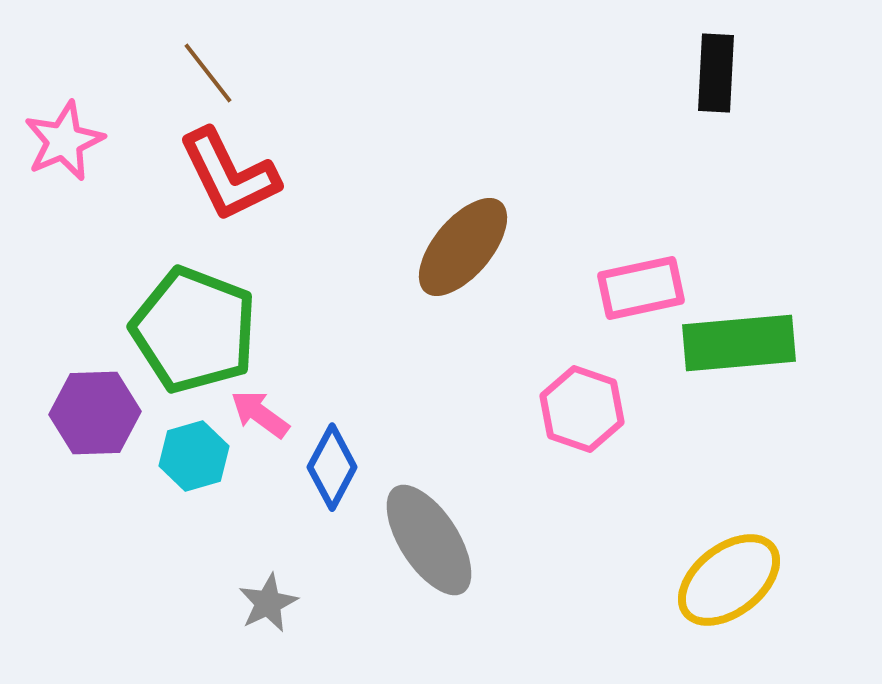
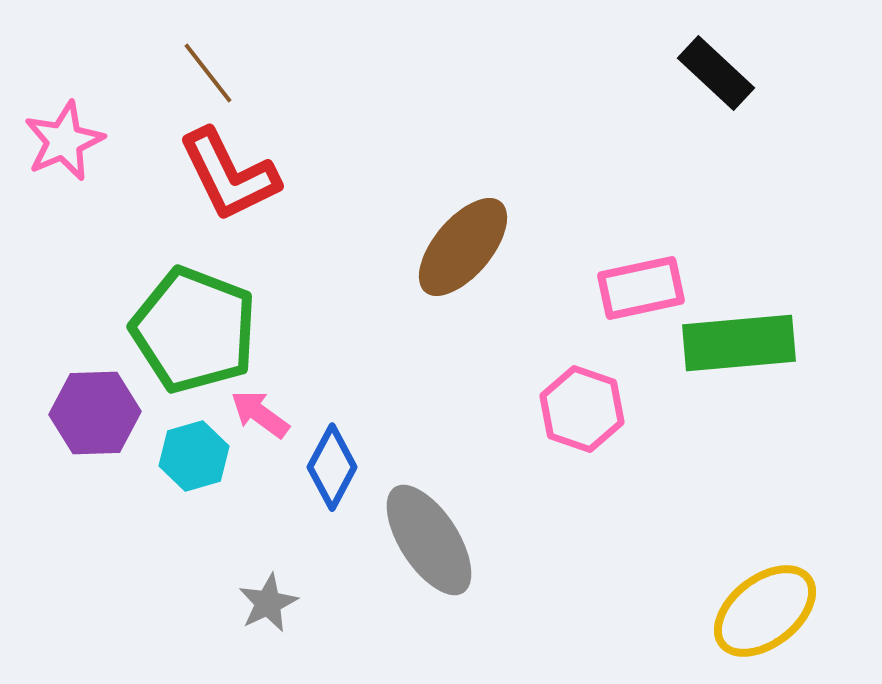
black rectangle: rotated 50 degrees counterclockwise
yellow ellipse: moved 36 px right, 31 px down
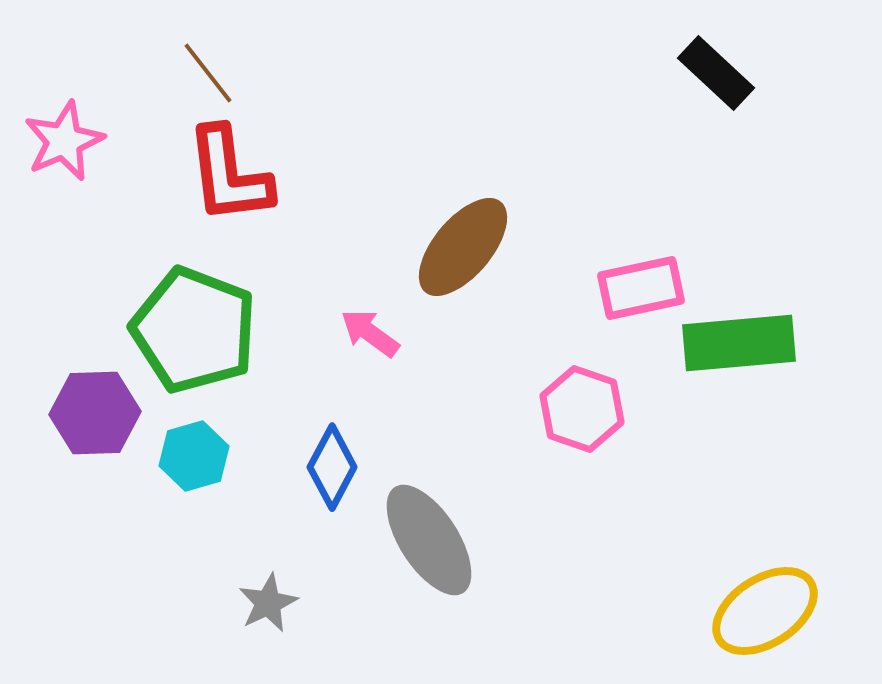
red L-shape: rotated 19 degrees clockwise
pink arrow: moved 110 px right, 81 px up
yellow ellipse: rotated 5 degrees clockwise
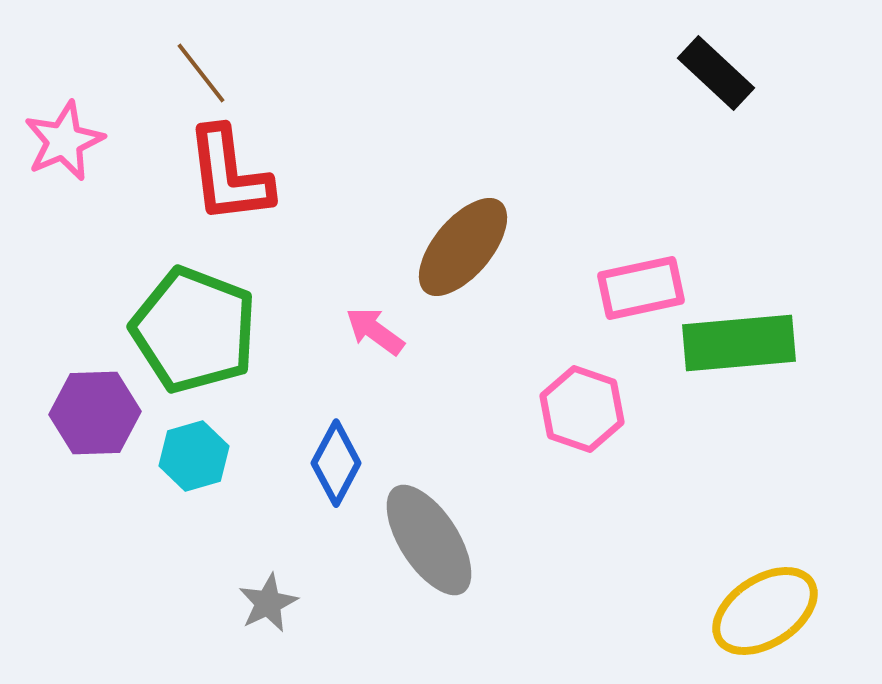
brown line: moved 7 px left
pink arrow: moved 5 px right, 2 px up
blue diamond: moved 4 px right, 4 px up
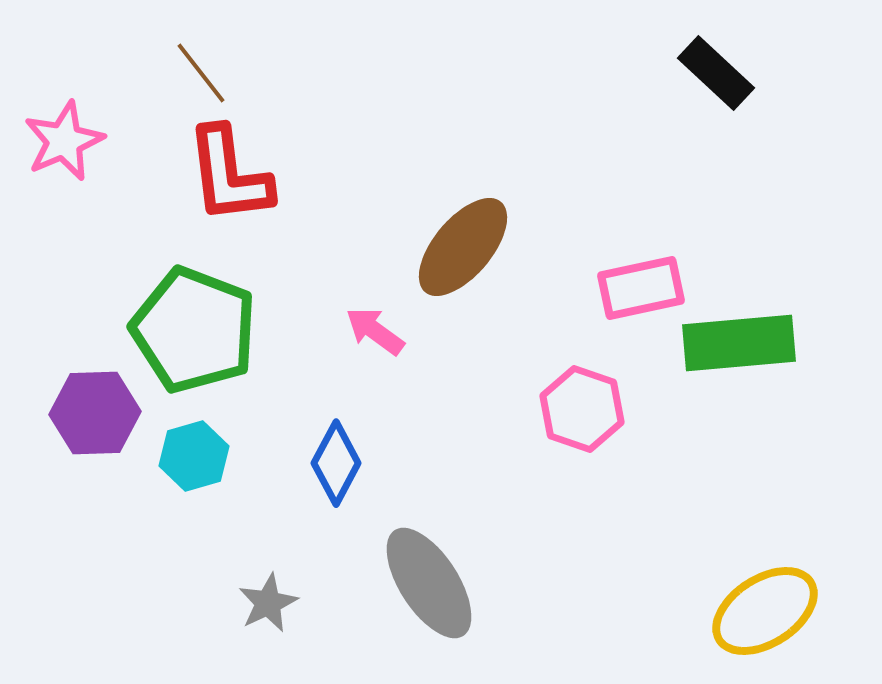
gray ellipse: moved 43 px down
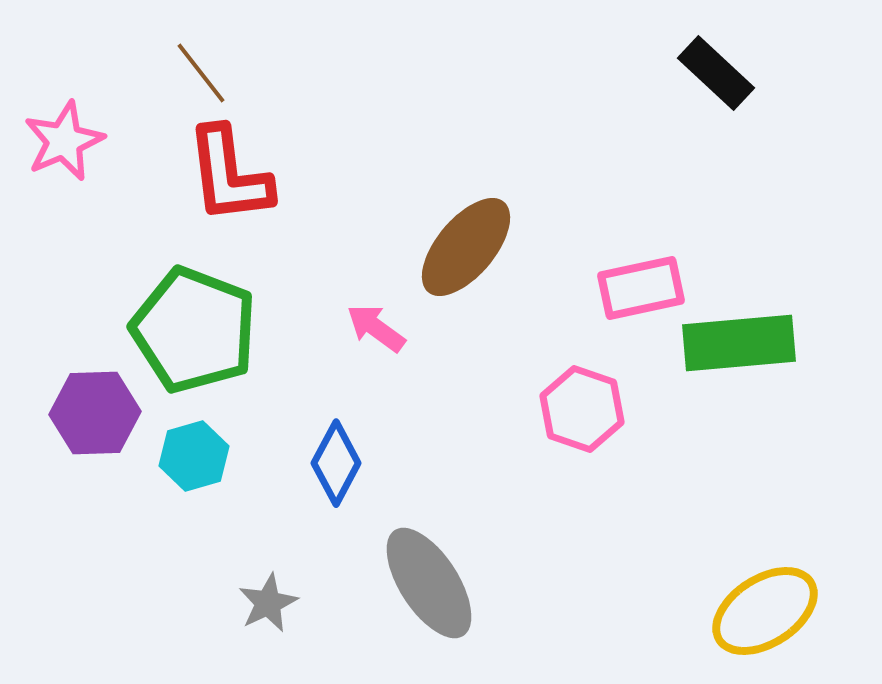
brown ellipse: moved 3 px right
pink arrow: moved 1 px right, 3 px up
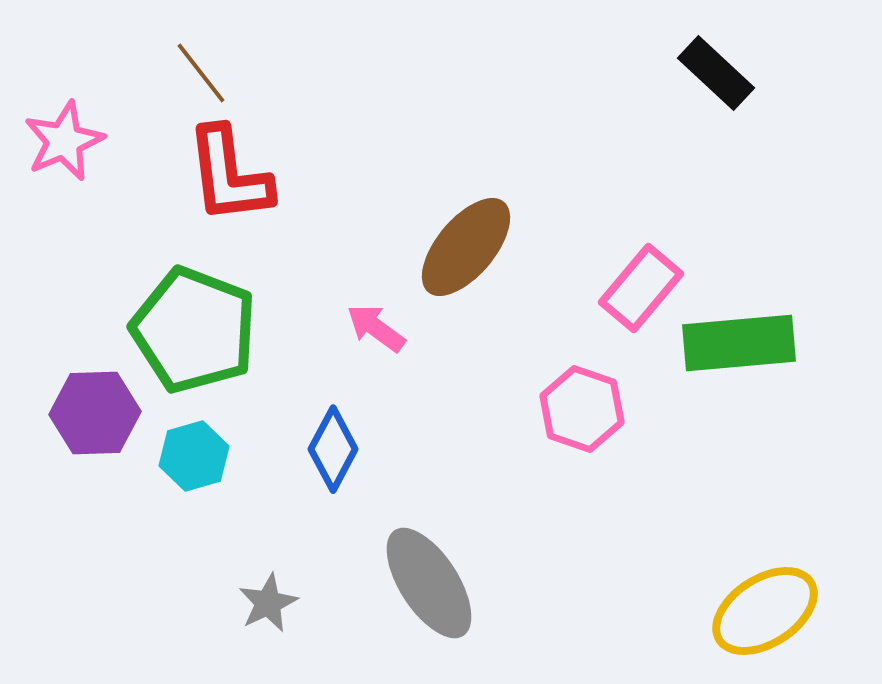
pink rectangle: rotated 38 degrees counterclockwise
blue diamond: moved 3 px left, 14 px up
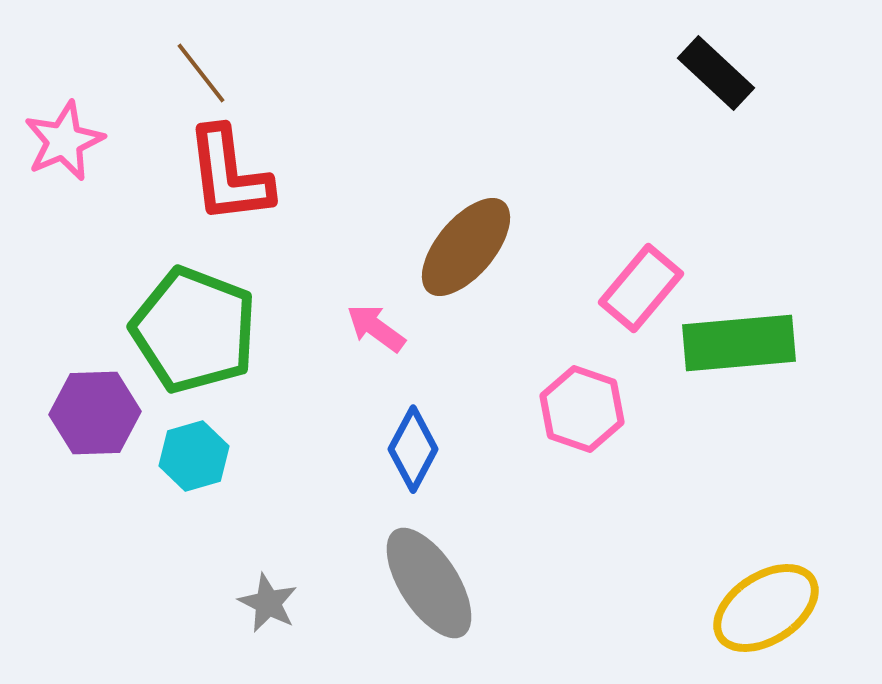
blue diamond: moved 80 px right
gray star: rotated 20 degrees counterclockwise
yellow ellipse: moved 1 px right, 3 px up
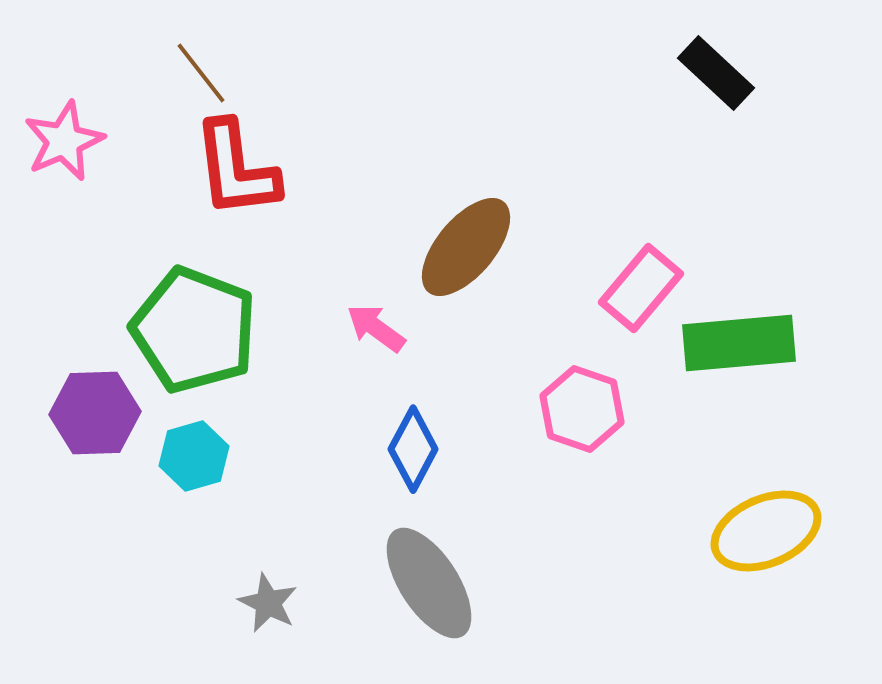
red L-shape: moved 7 px right, 6 px up
yellow ellipse: moved 77 px up; rotated 10 degrees clockwise
